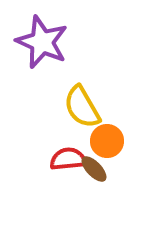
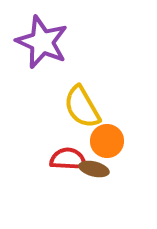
red semicircle: rotated 9 degrees clockwise
brown ellipse: rotated 32 degrees counterclockwise
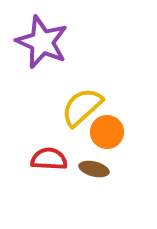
yellow semicircle: rotated 78 degrees clockwise
orange circle: moved 9 px up
red semicircle: moved 19 px left
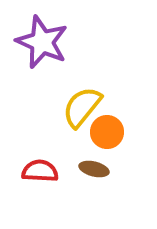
yellow semicircle: rotated 9 degrees counterclockwise
red semicircle: moved 9 px left, 12 px down
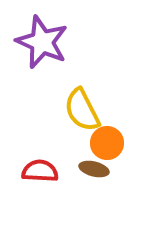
yellow semicircle: moved 3 px down; rotated 66 degrees counterclockwise
orange circle: moved 11 px down
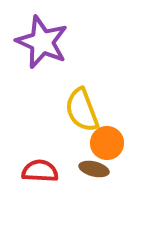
yellow semicircle: rotated 6 degrees clockwise
